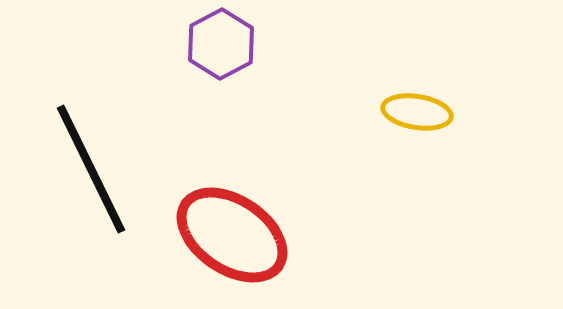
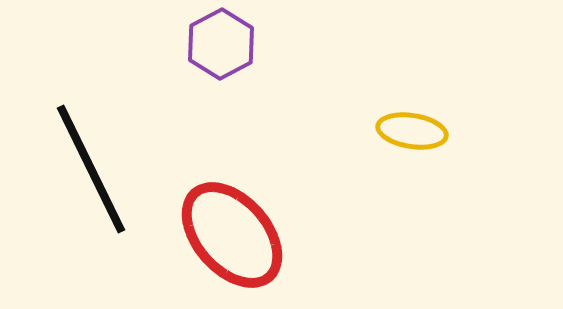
yellow ellipse: moved 5 px left, 19 px down
red ellipse: rotated 15 degrees clockwise
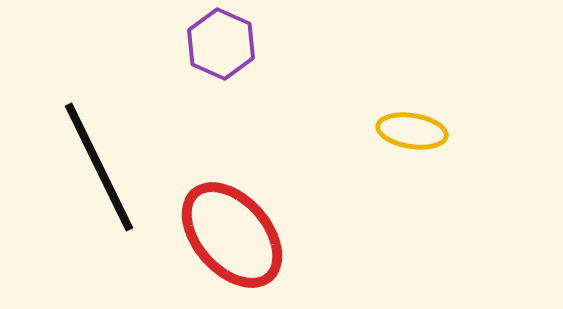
purple hexagon: rotated 8 degrees counterclockwise
black line: moved 8 px right, 2 px up
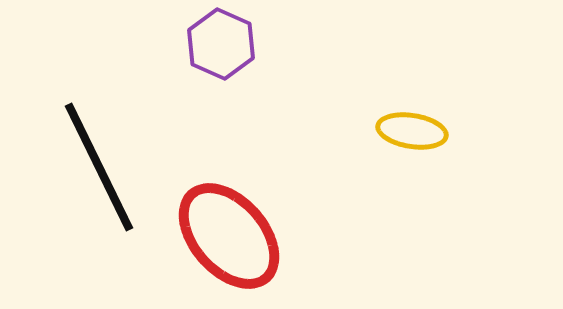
red ellipse: moved 3 px left, 1 px down
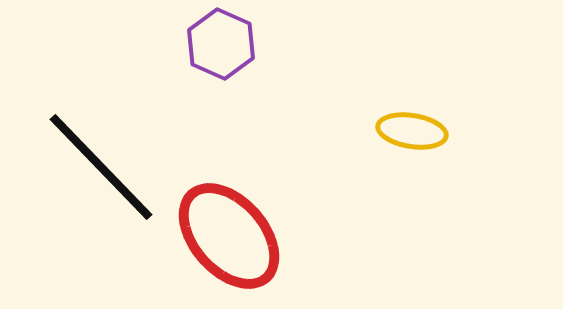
black line: moved 2 px right; rotated 18 degrees counterclockwise
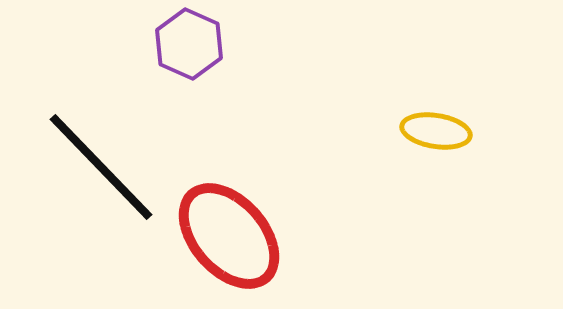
purple hexagon: moved 32 px left
yellow ellipse: moved 24 px right
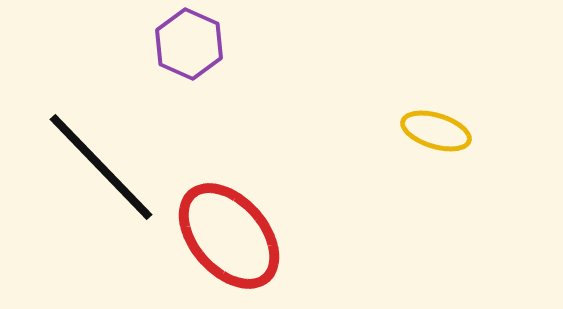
yellow ellipse: rotated 8 degrees clockwise
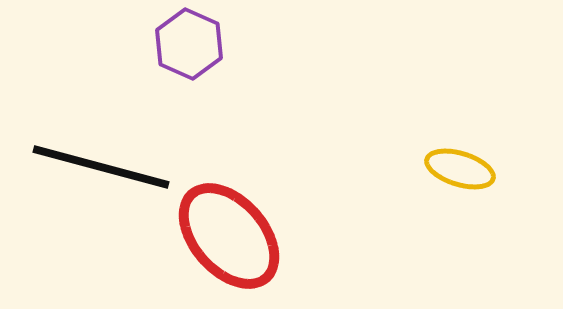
yellow ellipse: moved 24 px right, 38 px down
black line: rotated 31 degrees counterclockwise
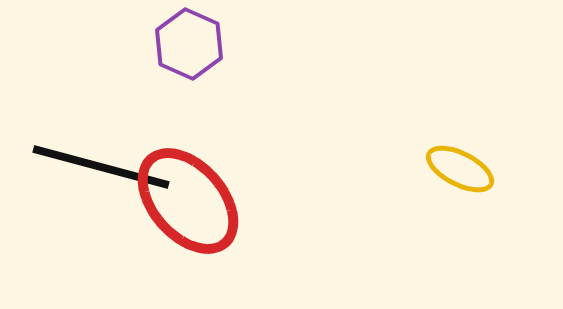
yellow ellipse: rotated 10 degrees clockwise
red ellipse: moved 41 px left, 35 px up
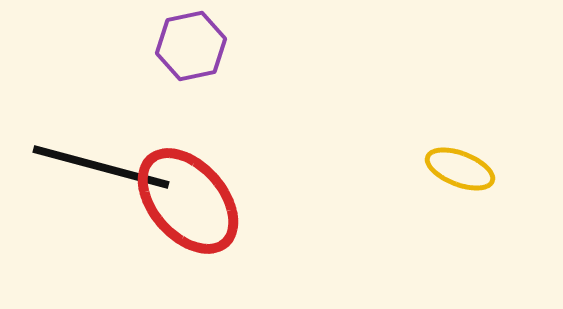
purple hexagon: moved 2 px right, 2 px down; rotated 24 degrees clockwise
yellow ellipse: rotated 6 degrees counterclockwise
